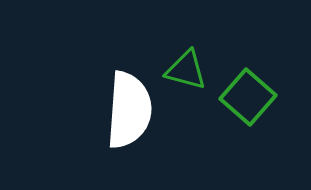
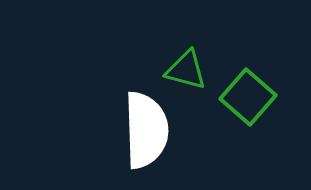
white semicircle: moved 17 px right, 20 px down; rotated 6 degrees counterclockwise
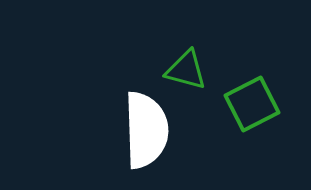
green square: moved 4 px right, 7 px down; rotated 22 degrees clockwise
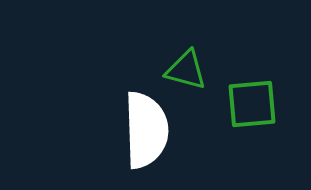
green square: rotated 22 degrees clockwise
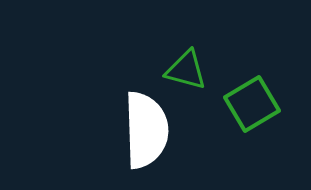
green square: rotated 26 degrees counterclockwise
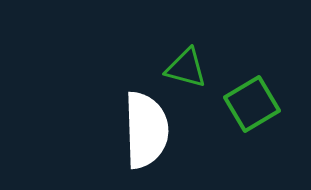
green triangle: moved 2 px up
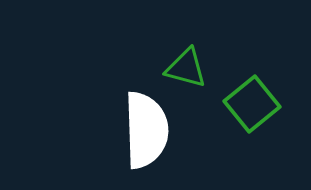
green square: rotated 8 degrees counterclockwise
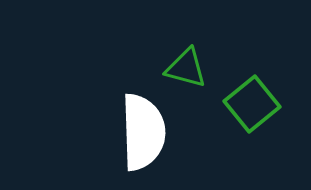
white semicircle: moved 3 px left, 2 px down
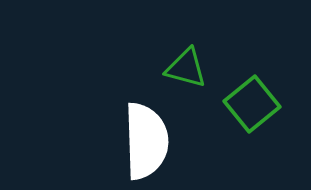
white semicircle: moved 3 px right, 9 px down
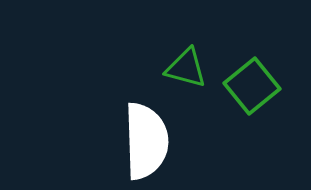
green square: moved 18 px up
